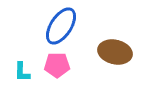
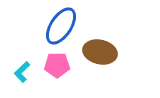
brown ellipse: moved 15 px left
cyan L-shape: rotated 45 degrees clockwise
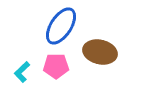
pink pentagon: moved 1 px left, 1 px down
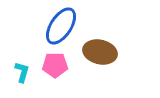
pink pentagon: moved 1 px left, 1 px up
cyan L-shape: rotated 150 degrees clockwise
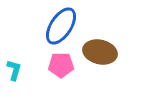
pink pentagon: moved 6 px right
cyan L-shape: moved 8 px left, 2 px up
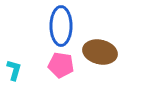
blue ellipse: rotated 33 degrees counterclockwise
pink pentagon: rotated 10 degrees clockwise
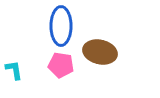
cyan L-shape: rotated 25 degrees counterclockwise
